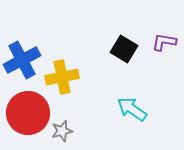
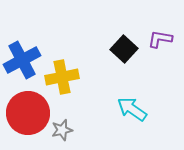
purple L-shape: moved 4 px left, 3 px up
black square: rotated 12 degrees clockwise
gray star: moved 1 px up
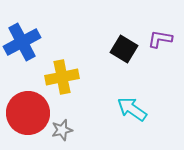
black square: rotated 12 degrees counterclockwise
blue cross: moved 18 px up
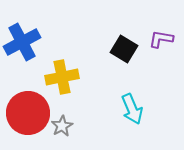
purple L-shape: moved 1 px right
cyan arrow: rotated 148 degrees counterclockwise
gray star: moved 4 px up; rotated 15 degrees counterclockwise
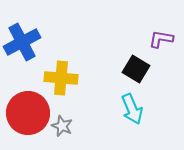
black square: moved 12 px right, 20 px down
yellow cross: moved 1 px left, 1 px down; rotated 16 degrees clockwise
gray star: rotated 20 degrees counterclockwise
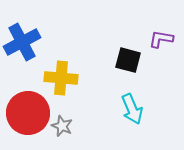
black square: moved 8 px left, 9 px up; rotated 16 degrees counterclockwise
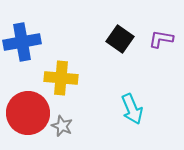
blue cross: rotated 18 degrees clockwise
black square: moved 8 px left, 21 px up; rotated 20 degrees clockwise
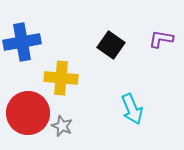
black square: moved 9 px left, 6 px down
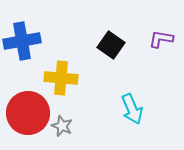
blue cross: moved 1 px up
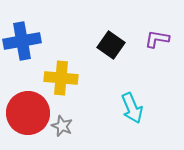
purple L-shape: moved 4 px left
cyan arrow: moved 1 px up
